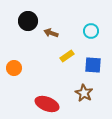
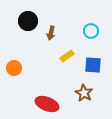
brown arrow: rotated 96 degrees counterclockwise
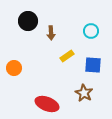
brown arrow: rotated 16 degrees counterclockwise
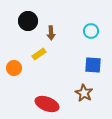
yellow rectangle: moved 28 px left, 2 px up
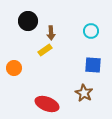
yellow rectangle: moved 6 px right, 4 px up
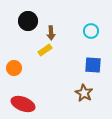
red ellipse: moved 24 px left
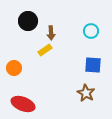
brown star: moved 2 px right
